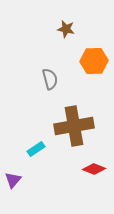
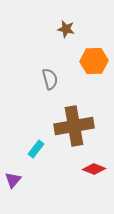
cyan rectangle: rotated 18 degrees counterclockwise
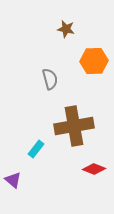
purple triangle: rotated 30 degrees counterclockwise
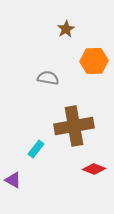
brown star: rotated 30 degrees clockwise
gray semicircle: moved 2 px left, 1 px up; rotated 65 degrees counterclockwise
purple triangle: rotated 12 degrees counterclockwise
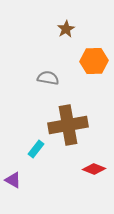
brown cross: moved 6 px left, 1 px up
